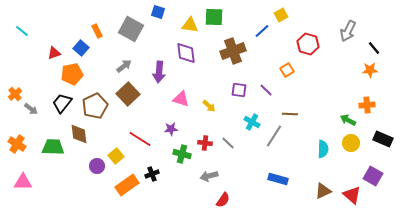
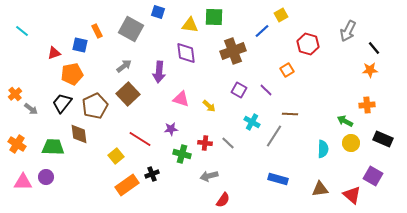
blue square at (81, 48): moved 1 px left, 3 px up; rotated 28 degrees counterclockwise
purple square at (239, 90): rotated 21 degrees clockwise
green arrow at (348, 120): moved 3 px left, 1 px down
purple circle at (97, 166): moved 51 px left, 11 px down
brown triangle at (323, 191): moved 3 px left, 2 px up; rotated 18 degrees clockwise
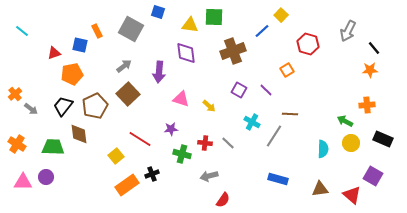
yellow square at (281, 15): rotated 16 degrees counterclockwise
black trapezoid at (62, 103): moved 1 px right, 3 px down
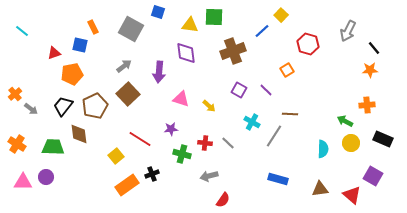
orange rectangle at (97, 31): moved 4 px left, 4 px up
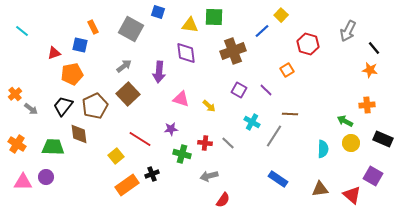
orange star at (370, 70): rotated 14 degrees clockwise
blue rectangle at (278, 179): rotated 18 degrees clockwise
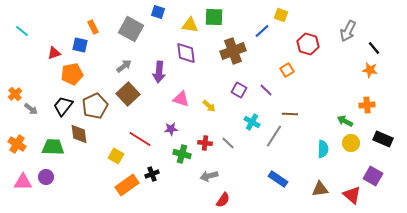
yellow square at (281, 15): rotated 24 degrees counterclockwise
yellow square at (116, 156): rotated 21 degrees counterclockwise
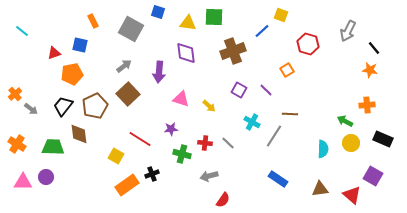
yellow triangle at (190, 25): moved 2 px left, 2 px up
orange rectangle at (93, 27): moved 6 px up
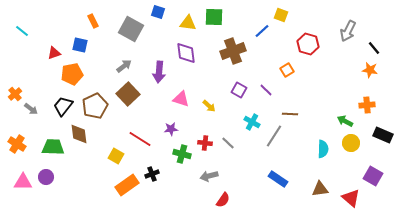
black rectangle at (383, 139): moved 4 px up
red triangle at (352, 195): moved 1 px left, 3 px down
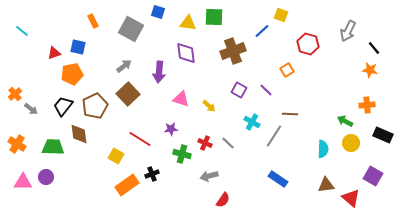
blue square at (80, 45): moved 2 px left, 2 px down
red cross at (205, 143): rotated 16 degrees clockwise
brown triangle at (320, 189): moved 6 px right, 4 px up
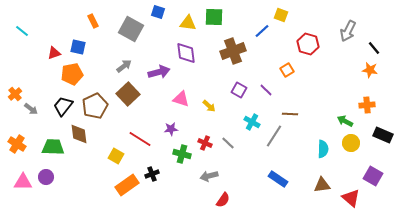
purple arrow at (159, 72): rotated 110 degrees counterclockwise
brown triangle at (326, 185): moved 4 px left
